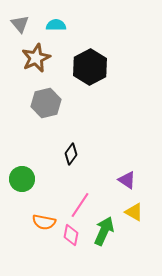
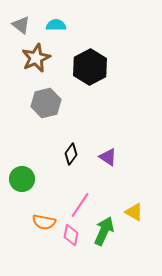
gray triangle: moved 1 px right, 1 px down; rotated 12 degrees counterclockwise
purple triangle: moved 19 px left, 23 px up
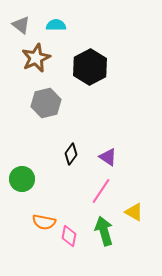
pink line: moved 21 px right, 14 px up
green arrow: rotated 40 degrees counterclockwise
pink diamond: moved 2 px left, 1 px down
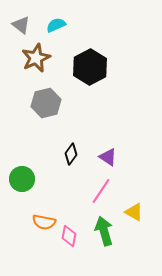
cyan semicircle: rotated 24 degrees counterclockwise
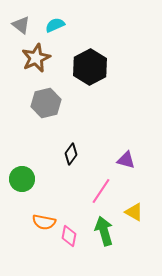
cyan semicircle: moved 1 px left
purple triangle: moved 18 px right, 3 px down; rotated 18 degrees counterclockwise
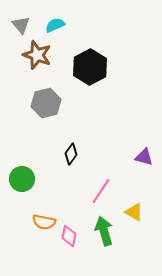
gray triangle: rotated 12 degrees clockwise
brown star: moved 1 px right, 3 px up; rotated 28 degrees counterclockwise
purple triangle: moved 18 px right, 3 px up
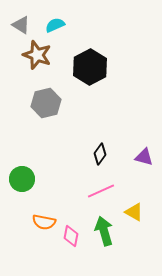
gray triangle: rotated 18 degrees counterclockwise
black diamond: moved 29 px right
pink line: rotated 32 degrees clockwise
pink diamond: moved 2 px right
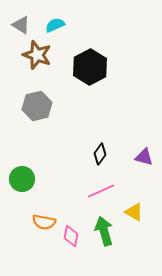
gray hexagon: moved 9 px left, 3 px down
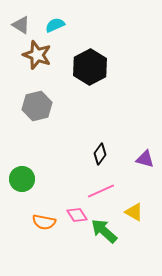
purple triangle: moved 1 px right, 2 px down
green arrow: rotated 32 degrees counterclockwise
pink diamond: moved 6 px right, 21 px up; rotated 45 degrees counterclockwise
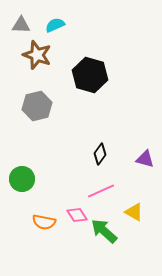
gray triangle: rotated 30 degrees counterclockwise
black hexagon: moved 8 px down; rotated 16 degrees counterclockwise
